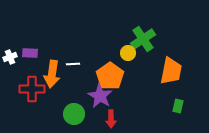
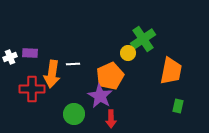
orange pentagon: rotated 12 degrees clockwise
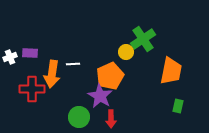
yellow circle: moved 2 px left, 1 px up
green circle: moved 5 px right, 3 px down
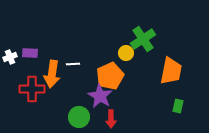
yellow circle: moved 1 px down
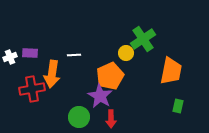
white line: moved 1 px right, 9 px up
red cross: rotated 10 degrees counterclockwise
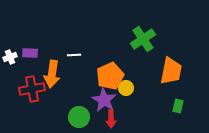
yellow circle: moved 35 px down
purple star: moved 4 px right, 4 px down
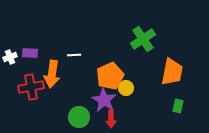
orange trapezoid: moved 1 px right, 1 px down
red cross: moved 1 px left, 2 px up
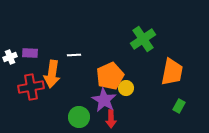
green rectangle: moved 1 px right; rotated 16 degrees clockwise
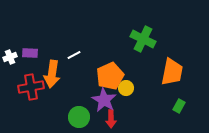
green cross: rotated 30 degrees counterclockwise
white line: rotated 24 degrees counterclockwise
